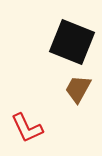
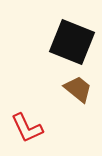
brown trapezoid: rotated 100 degrees clockwise
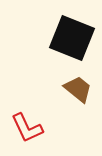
black square: moved 4 px up
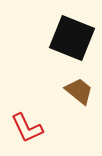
brown trapezoid: moved 1 px right, 2 px down
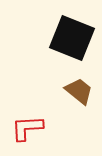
red L-shape: rotated 112 degrees clockwise
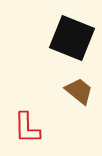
red L-shape: rotated 88 degrees counterclockwise
